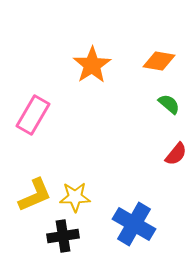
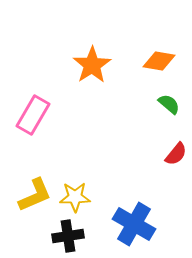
black cross: moved 5 px right
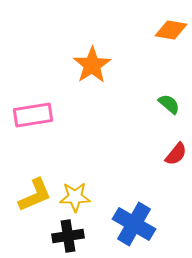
orange diamond: moved 12 px right, 31 px up
pink rectangle: rotated 51 degrees clockwise
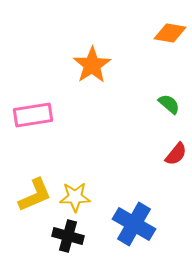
orange diamond: moved 1 px left, 3 px down
black cross: rotated 24 degrees clockwise
